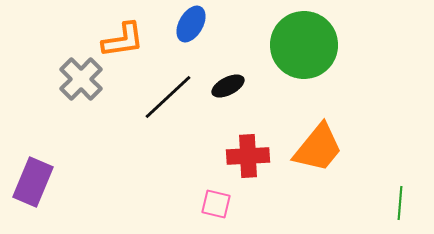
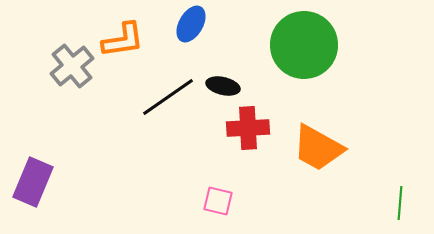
gray cross: moved 9 px left, 13 px up; rotated 6 degrees clockwise
black ellipse: moved 5 px left; rotated 40 degrees clockwise
black line: rotated 8 degrees clockwise
orange trapezoid: rotated 80 degrees clockwise
red cross: moved 28 px up
pink square: moved 2 px right, 3 px up
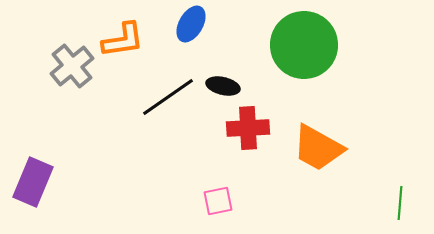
pink square: rotated 24 degrees counterclockwise
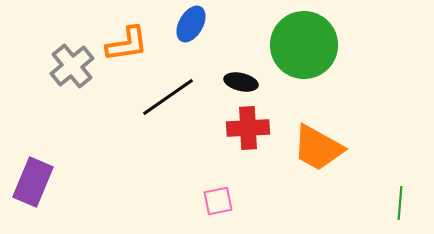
orange L-shape: moved 4 px right, 4 px down
black ellipse: moved 18 px right, 4 px up
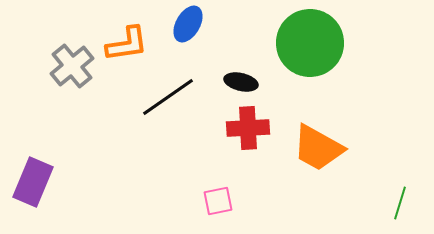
blue ellipse: moved 3 px left
green circle: moved 6 px right, 2 px up
green line: rotated 12 degrees clockwise
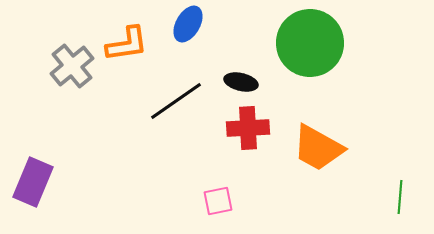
black line: moved 8 px right, 4 px down
green line: moved 6 px up; rotated 12 degrees counterclockwise
